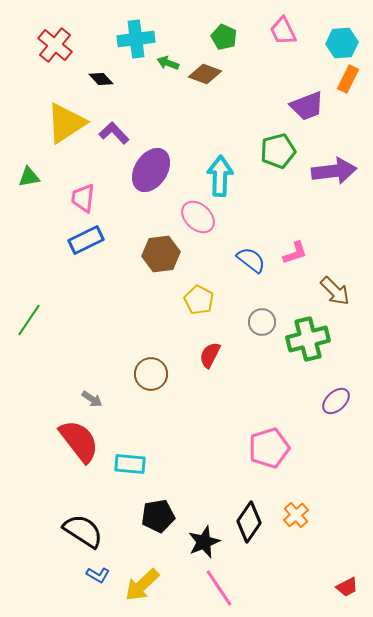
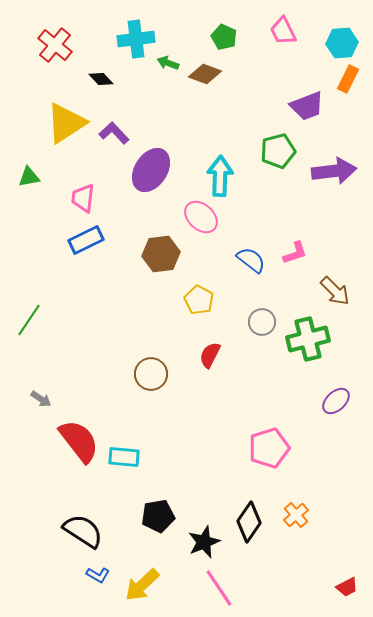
pink ellipse at (198, 217): moved 3 px right
gray arrow at (92, 399): moved 51 px left
cyan rectangle at (130, 464): moved 6 px left, 7 px up
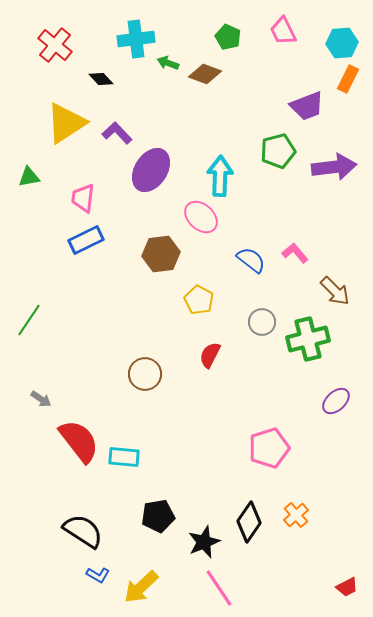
green pentagon at (224, 37): moved 4 px right
purple L-shape at (114, 133): moved 3 px right
purple arrow at (334, 171): moved 4 px up
pink L-shape at (295, 253): rotated 112 degrees counterclockwise
brown circle at (151, 374): moved 6 px left
yellow arrow at (142, 585): moved 1 px left, 2 px down
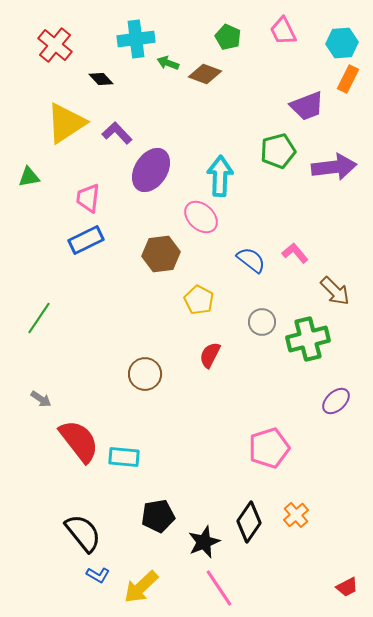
pink trapezoid at (83, 198): moved 5 px right
green line at (29, 320): moved 10 px right, 2 px up
black semicircle at (83, 531): moved 2 px down; rotated 18 degrees clockwise
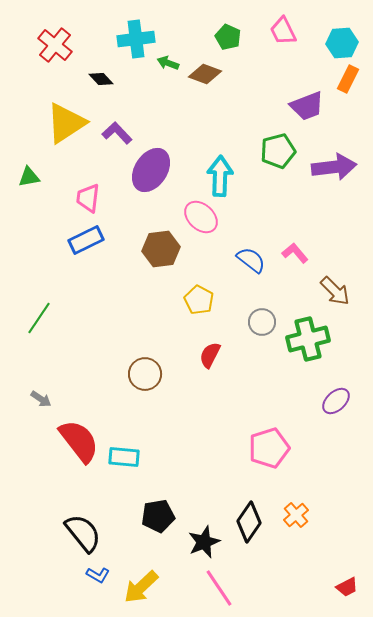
brown hexagon at (161, 254): moved 5 px up
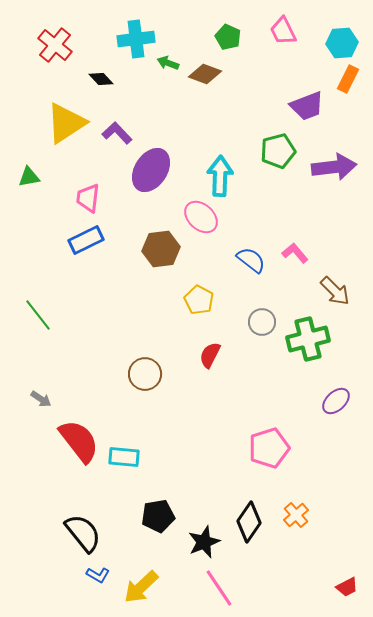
green line at (39, 318): moved 1 px left, 3 px up; rotated 72 degrees counterclockwise
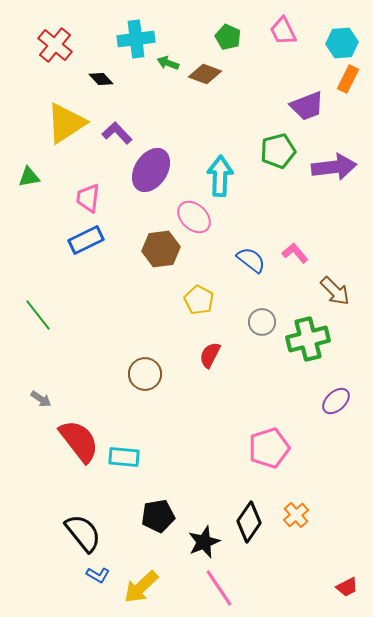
pink ellipse at (201, 217): moved 7 px left
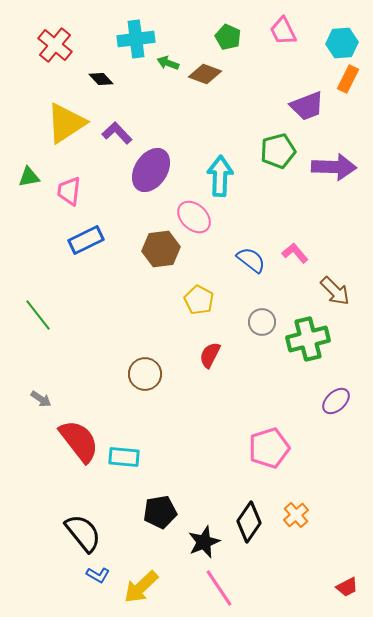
purple arrow at (334, 167): rotated 9 degrees clockwise
pink trapezoid at (88, 198): moved 19 px left, 7 px up
black pentagon at (158, 516): moved 2 px right, 4 px up
